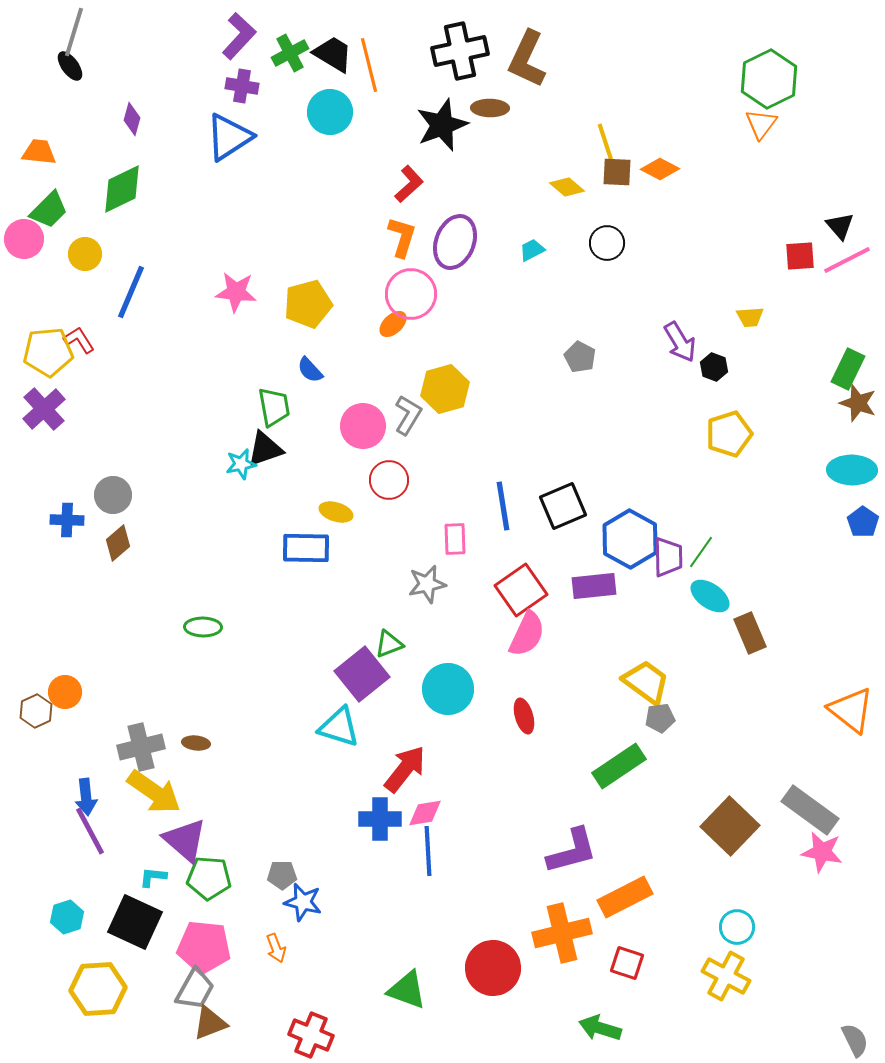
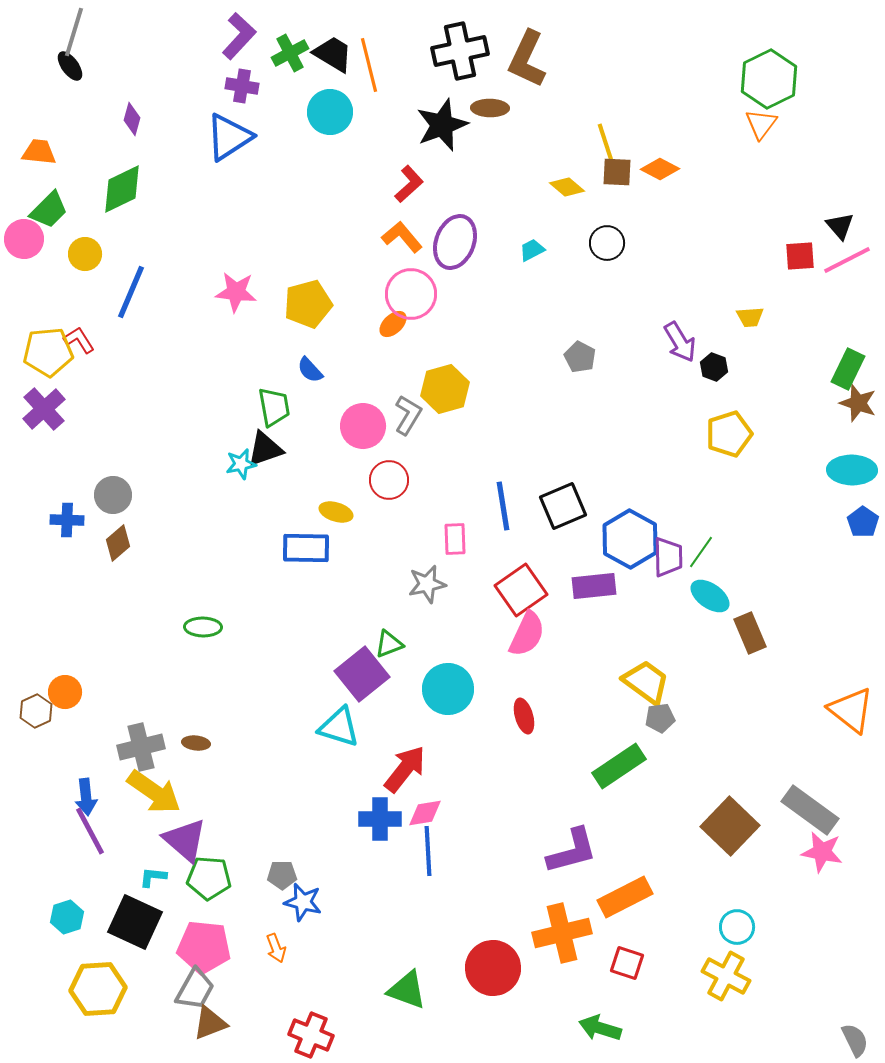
orange L-shape at (402, 237): rotated 57 degrees counterclockwise
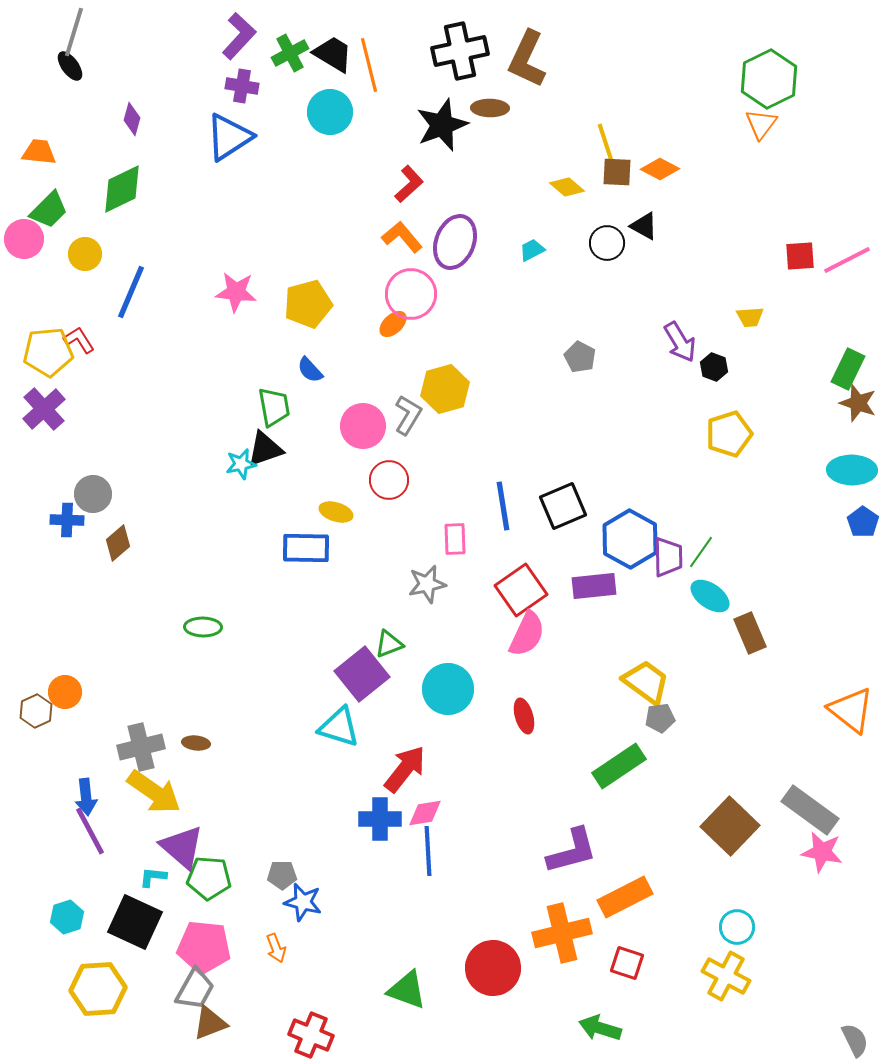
black triangle at (840, 226): moved 196 px left; rotated 20 degrees counterclockwise
gray circle at (113, 495): moved 20 px left, 1 px up
purple triangle at (185, 840): moved 3 px left, 7 px down
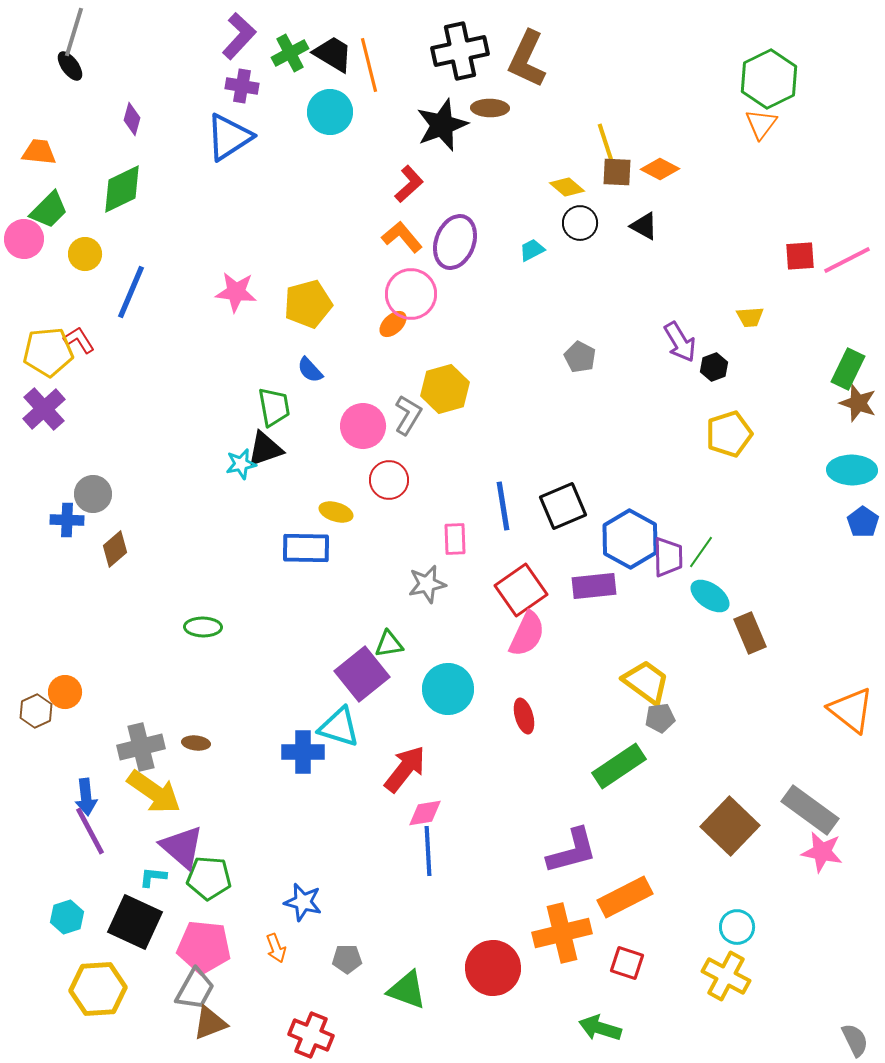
black circle at (607, 243): moved 27 px left, 20 px up
black hexagon at (714, 367): rotated 20 degrees clockwise
brown diamond at (118, 543): moved 3 px left, 6 px down
green triangle at (389, 644): rotated 12 degrees clockwise
blue cross at (380, 819): moved 77 px left, 67 px up
gray pentagon at (282, 875): moved 65 px right, 84 px down
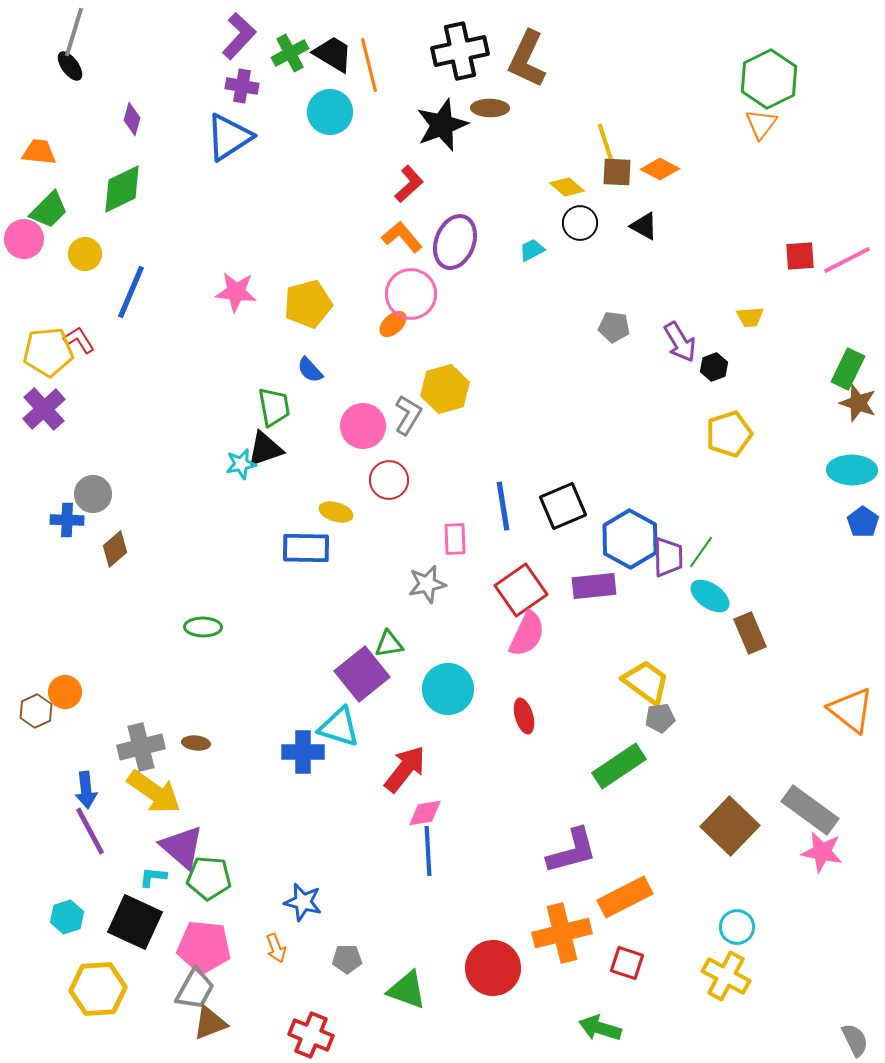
gray pentagon at (580, 357): moved 34 px right, 30 px up; rotated 20 degrees counterclockwise
blue arrow at (86, 797): moved 7 px up
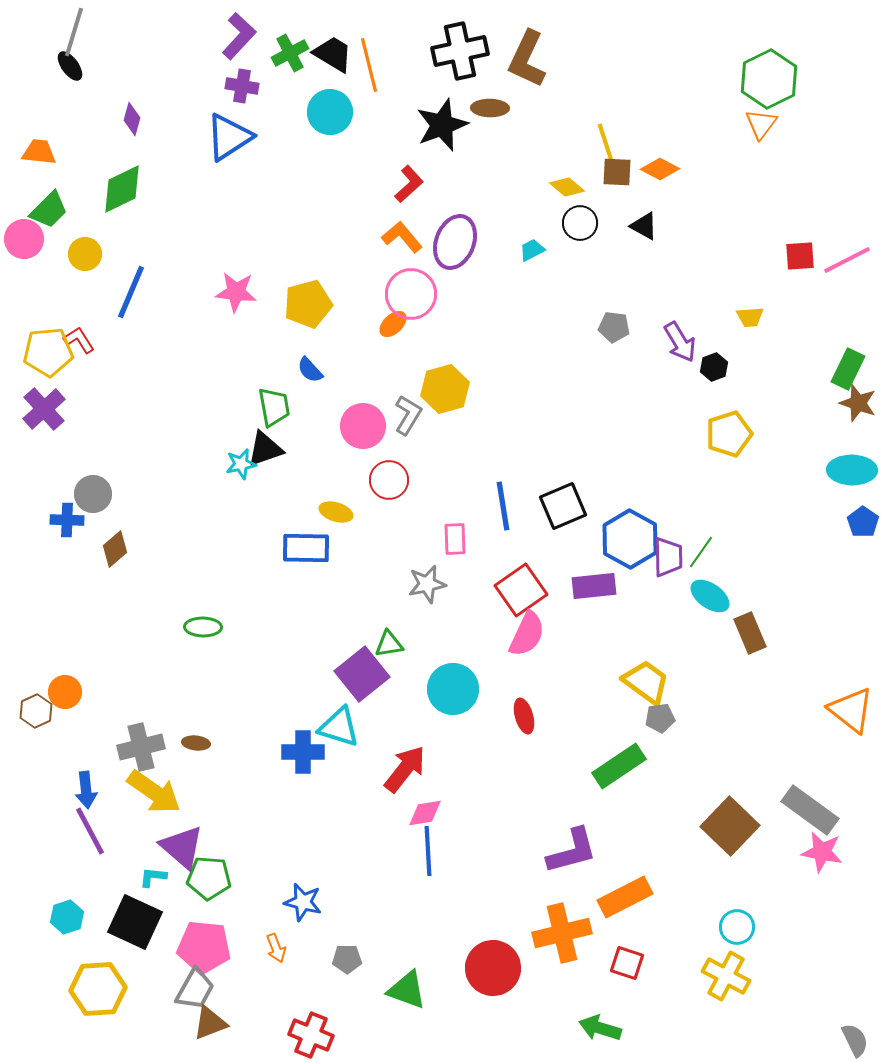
cyan circle at (448, 689): moved 5 px right
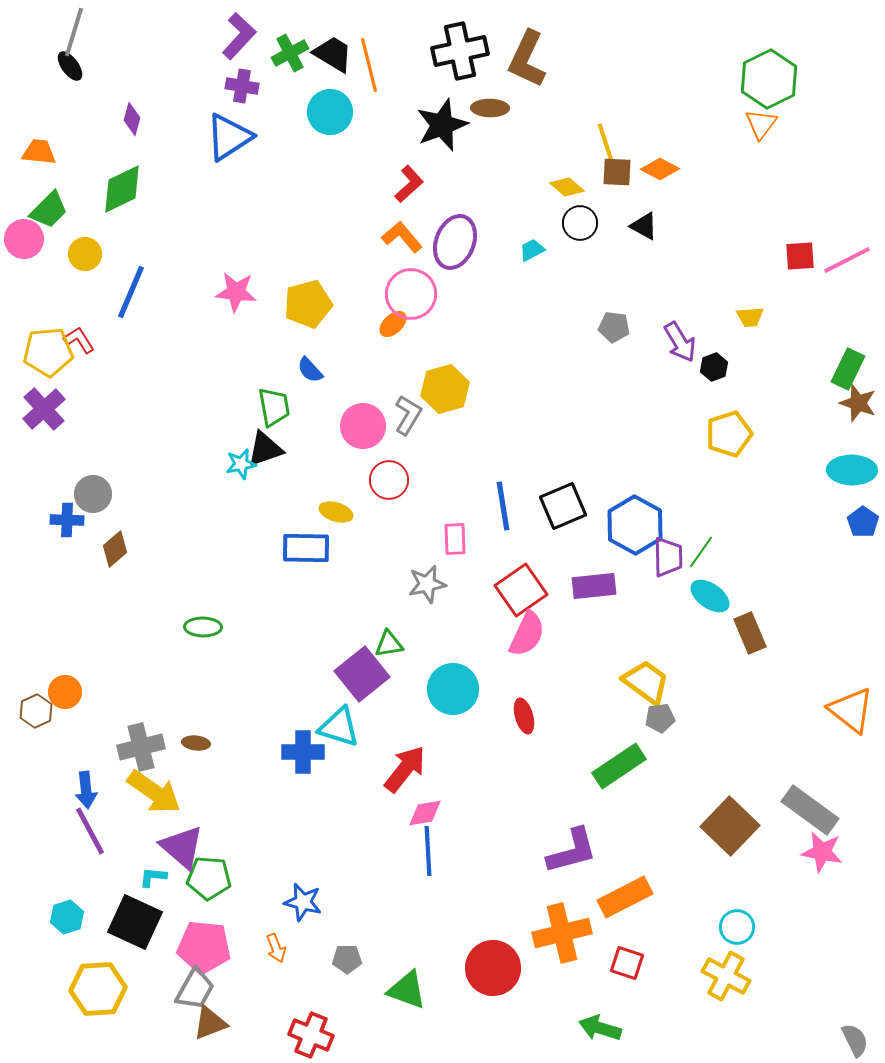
blue hexagon at (630, 539): moved 5 px right, 14 px up
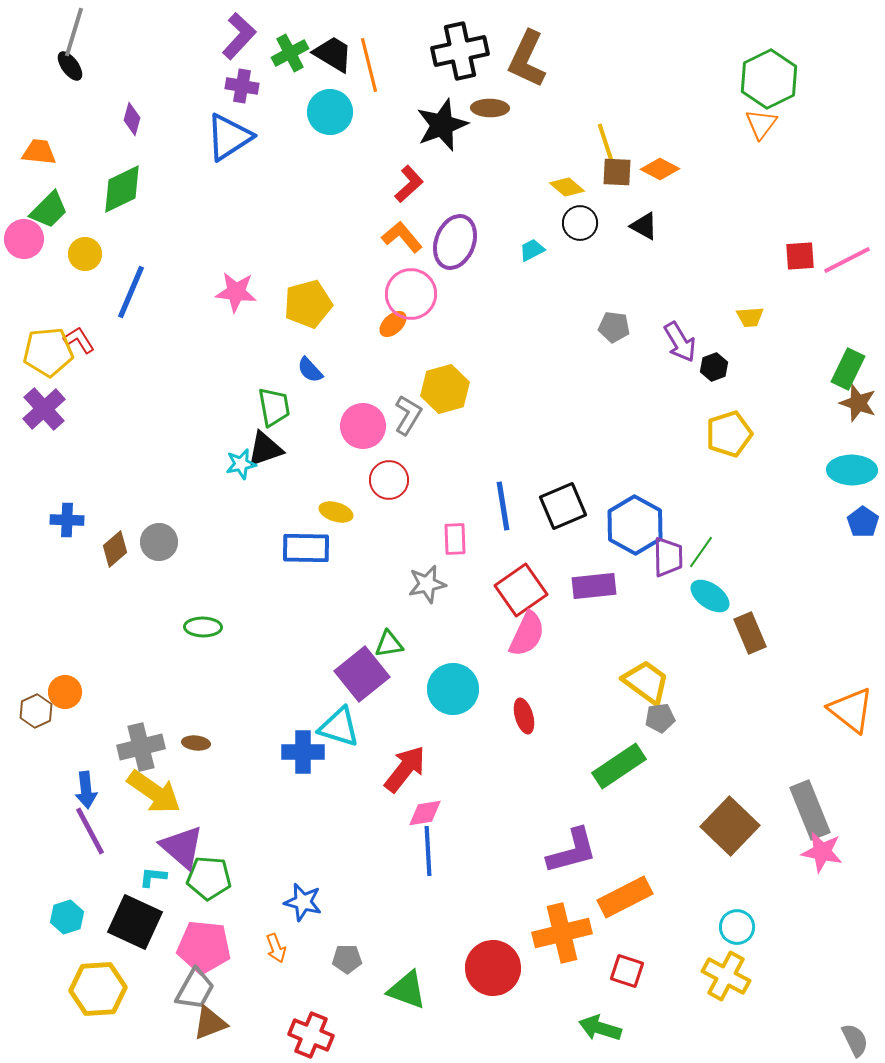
gray circle at (93, 494): moved 66 px right, 48 px down
gray rectangle at (810, 810): rotated 32 degrees clockwise
red square at (627, 963): moved 8 px down
